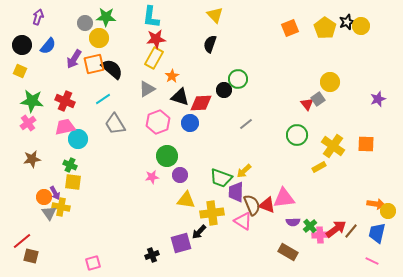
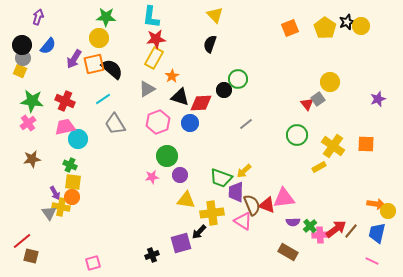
gray circle at (85, 23): moved 62 px left, 35 px down
orange circle at (44, 197): moved 28 px right
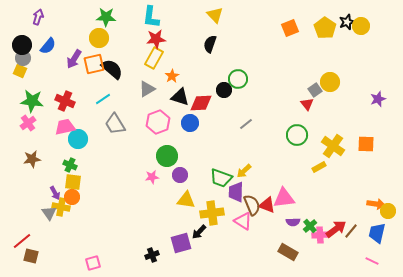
gray square at (318, 99): moved 3 px left, 9 px up
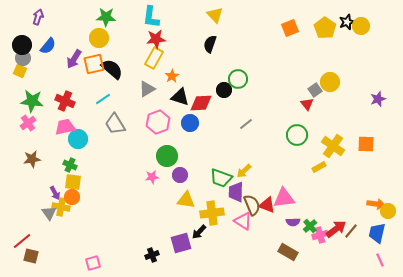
pink cross at (320, 235): rotated 14 degrees counterclockwise
pink line at (372, 261): moved 8 px right, 1 px up; rotated 40 degrees clockwise
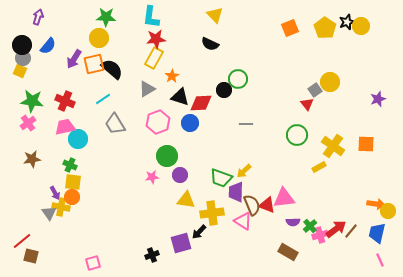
black semicircle at (210, 44): rotated 84 degrees counterclockwise
gray line at (246, 124): rotated 40 degrees clockwise
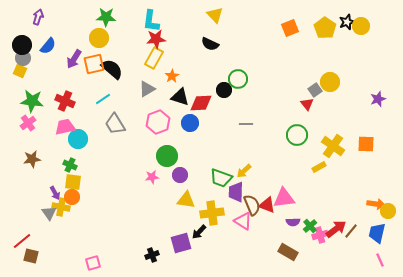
cyan L-shape at (151, 17): moved 4 px down
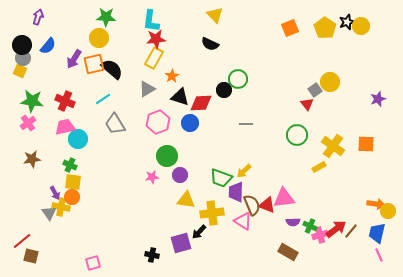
green cross at (310, 226): rotated 24 degrees counterclockwise
black cross at (152, 255): rotated 32 degrees clockwise
pink line at (380, 260): moved 1 px left, 5 px up
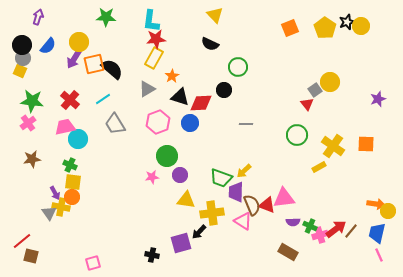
yellow circle at (99, 38): moved 20 px left, 4 px down
green circle at (238, 79): moved 12 px up
red cross at (65, 101): moved 5 px right, 1 px up; rotated 18 degrees clockwise
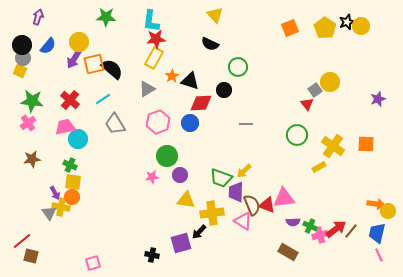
black triangle at (180, 97): moved 10 px right, 16 px up
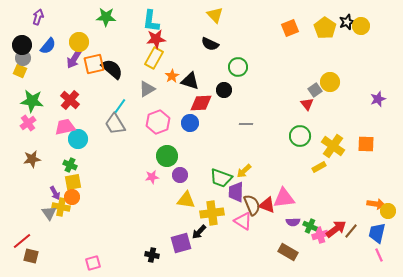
cyan line at (103, 99): moved 17 px right, 7 px down; rotated 21 degrees counterclockwise
green circle at (297, 135): moved 3 px right, 1 px down
yellow square at (73, 182): rotated 18 degrees counterclockwise
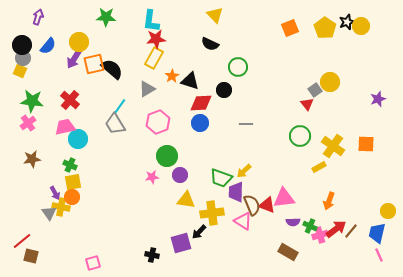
blue circle at (190, 123): moved 10 px right
orange arrow at (376, 204): moved 47 px left, 3 px up; rotated 102 degrees clockwise
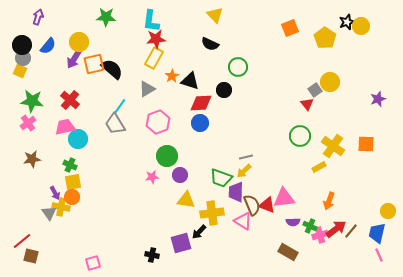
yellow pentagon at (325, 28): moved 10 px down
gray line at (246, 124): moved 33 px down; rotated 16 degrees counterclockwise
